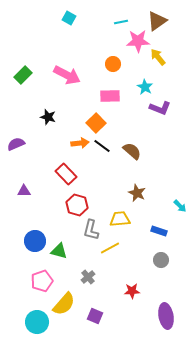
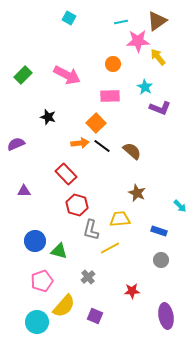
yellow semicircle: moved 2 px down
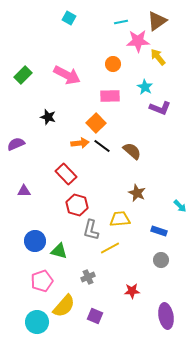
gray cross: rotated 16 degrees clockwise
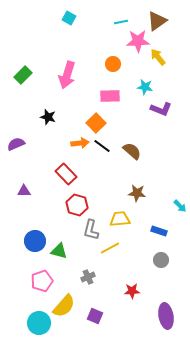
pink arrow: rotated 80 degrees clockwise
cyan star: rotated 21 degrees counterclockwise
purple L-shape: moved 1 px right, 1 px down
brown star: rotated 18 degrees counterclockwise
cyan circle: moved 2 px right, 1 px down
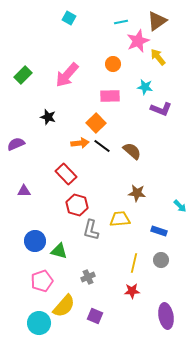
pink star: rotated 20 degrees counterclockwise
pink arrow: rotated 24 degrees clockwise
yellow line: moved 24 px right, 15 px down; rotated 48 degrees counterclockwise
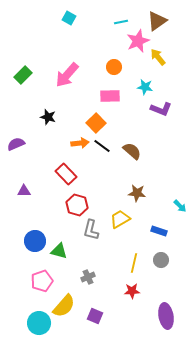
orange circle: moved 1 px right, 3 px down
yellow trapezoid: rotated 25 degrees counterclockwise
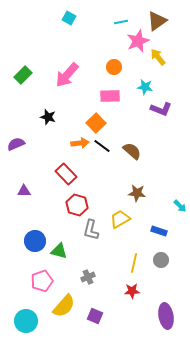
cyan circle: moved 13 px left, 2 px up
